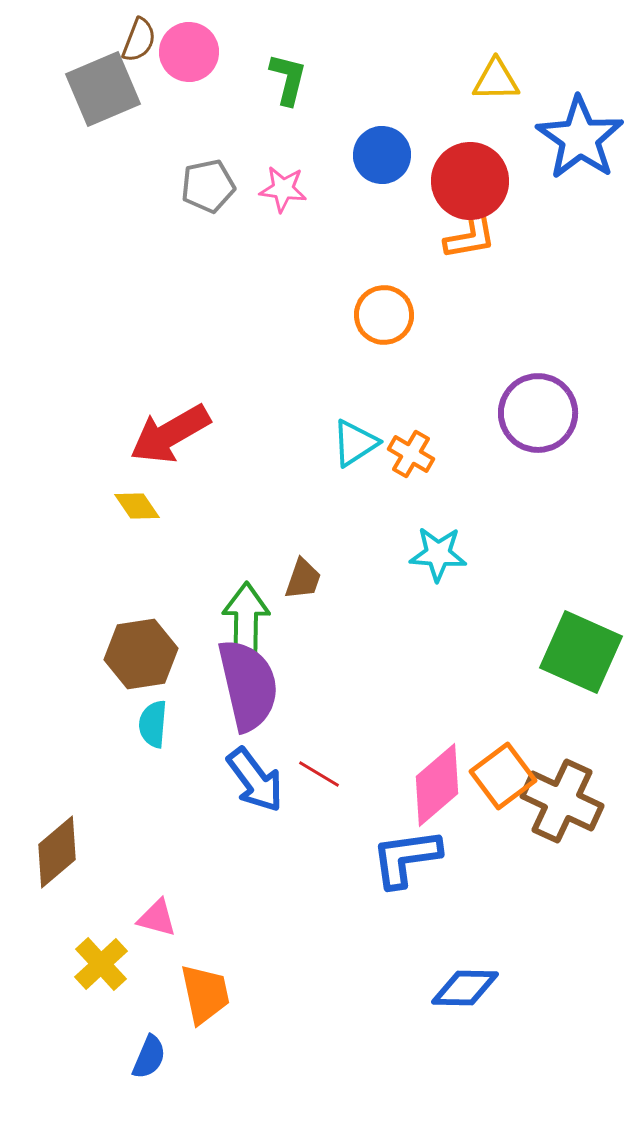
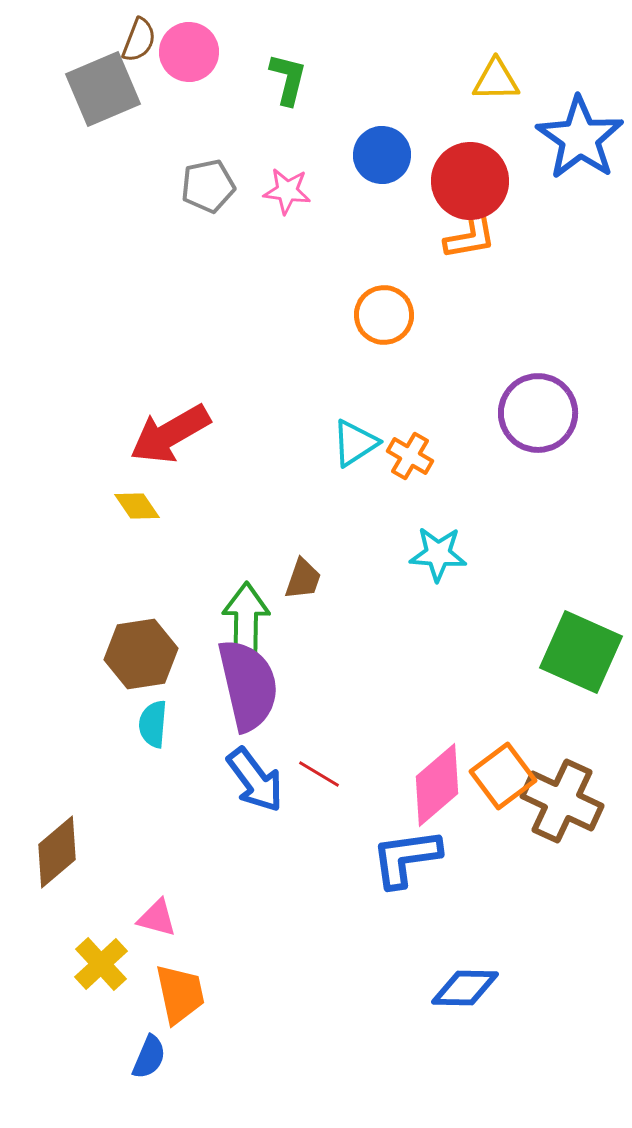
pink star: moved 4 px right, 2 px down
orange cross: moved 1 px left, 2 px down
orange trapezoid: moved 25 px left
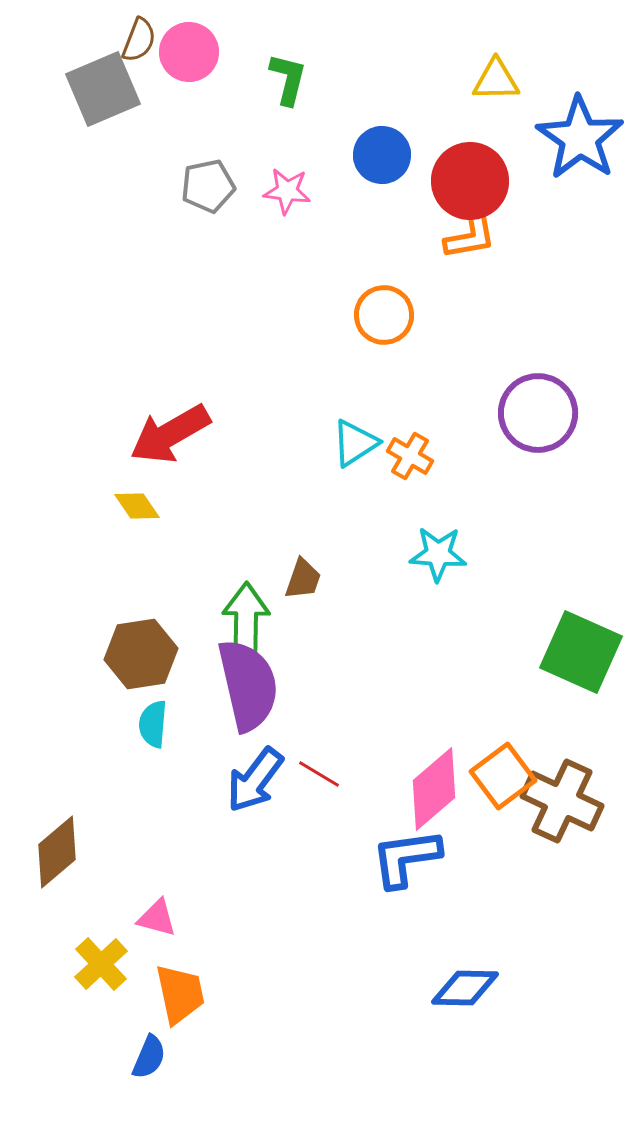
blue arrow: rotated 74 degrees clockwise
pink diamond: moved 3 px left, 4 px down
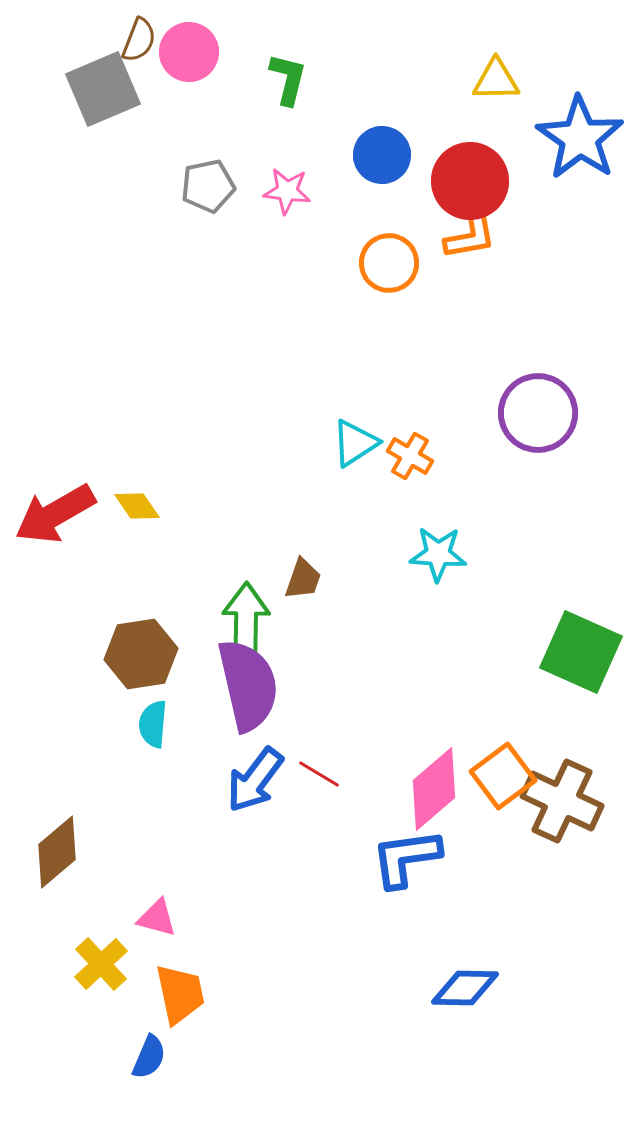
orange circle: moved 5 px right, 52 px up
red arrow: moved 115 px left, 80 px down
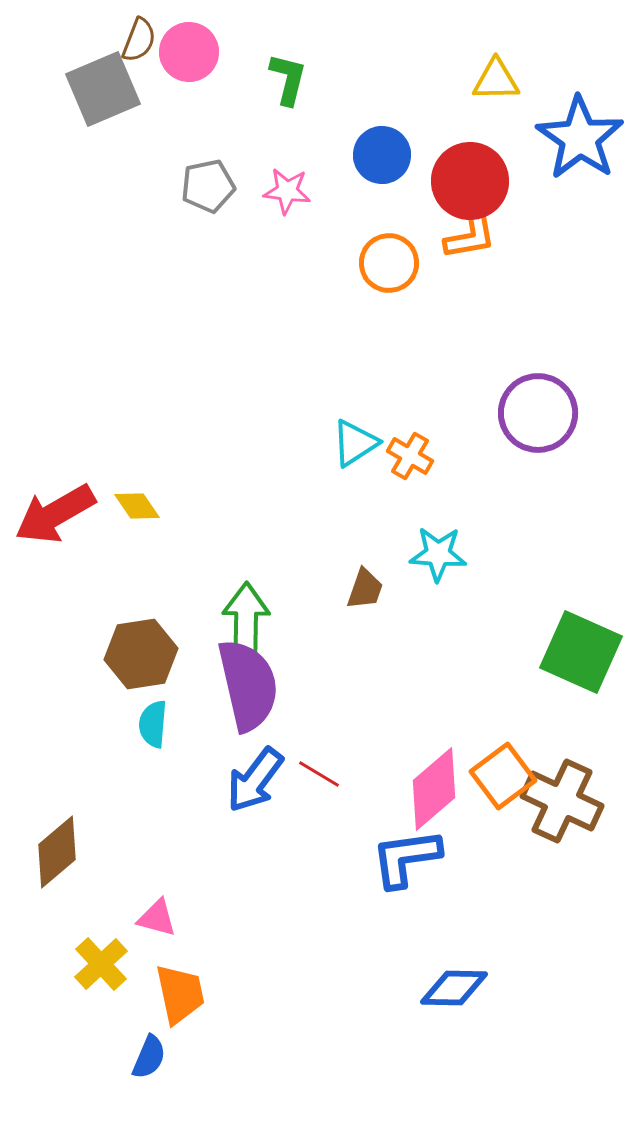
brown trapezoid: moved 62 px right, 10 px down
blue diamond: moved 11 px left
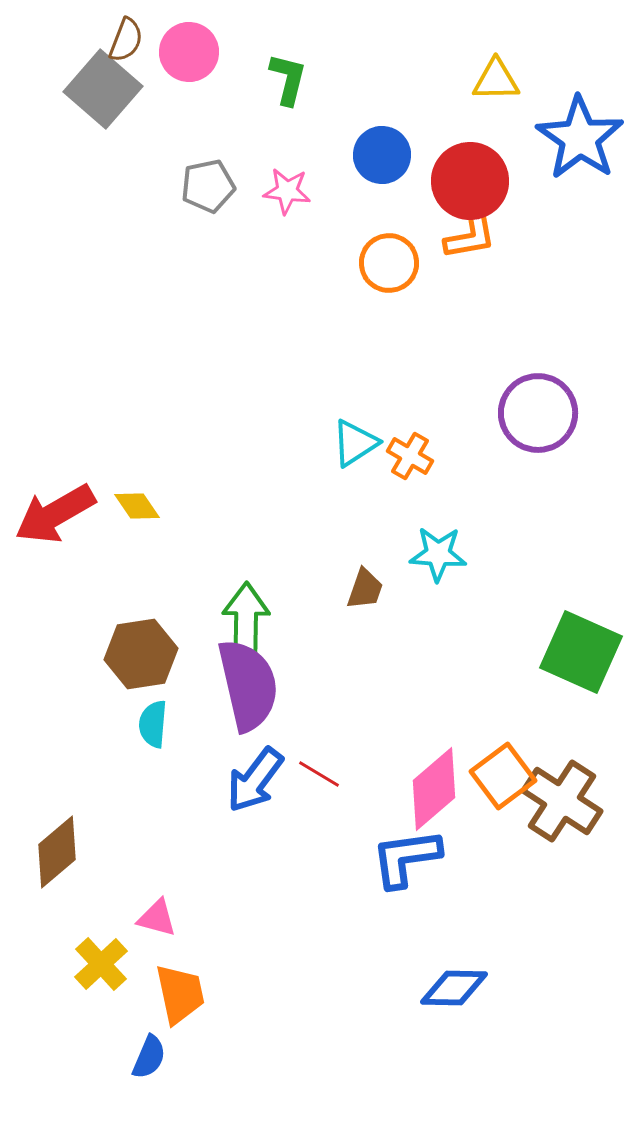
brown semicircle: moved 13 px left
gray square: rotated 26 degrees counterclockwise
brown cross: rotated 8 degrees clockwise
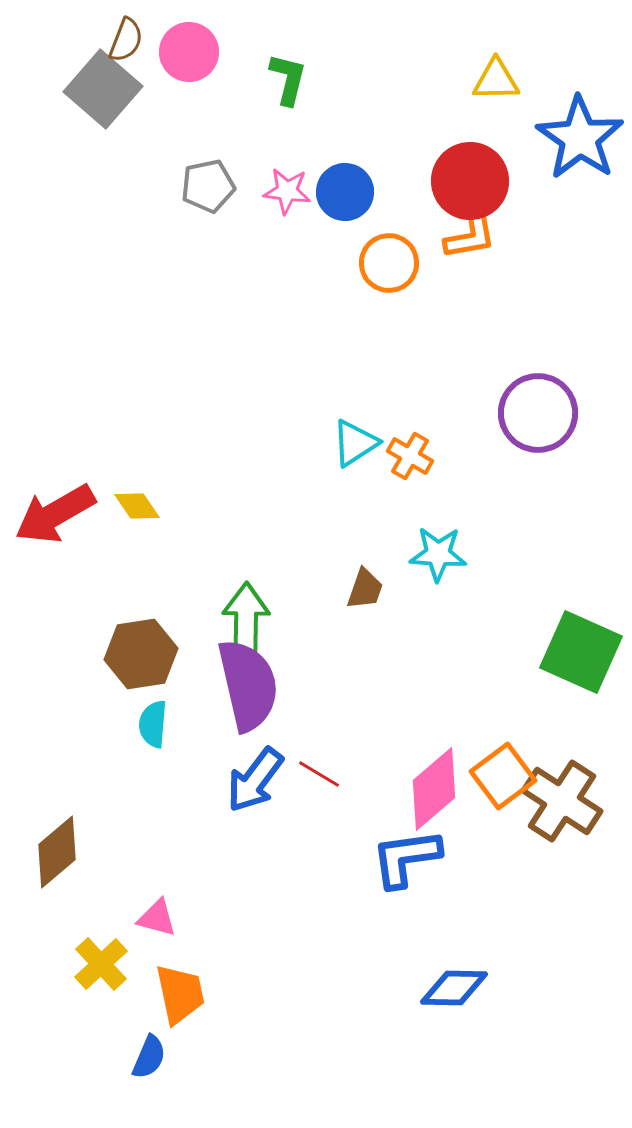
blue circle: moved 37 px left, 37 px down
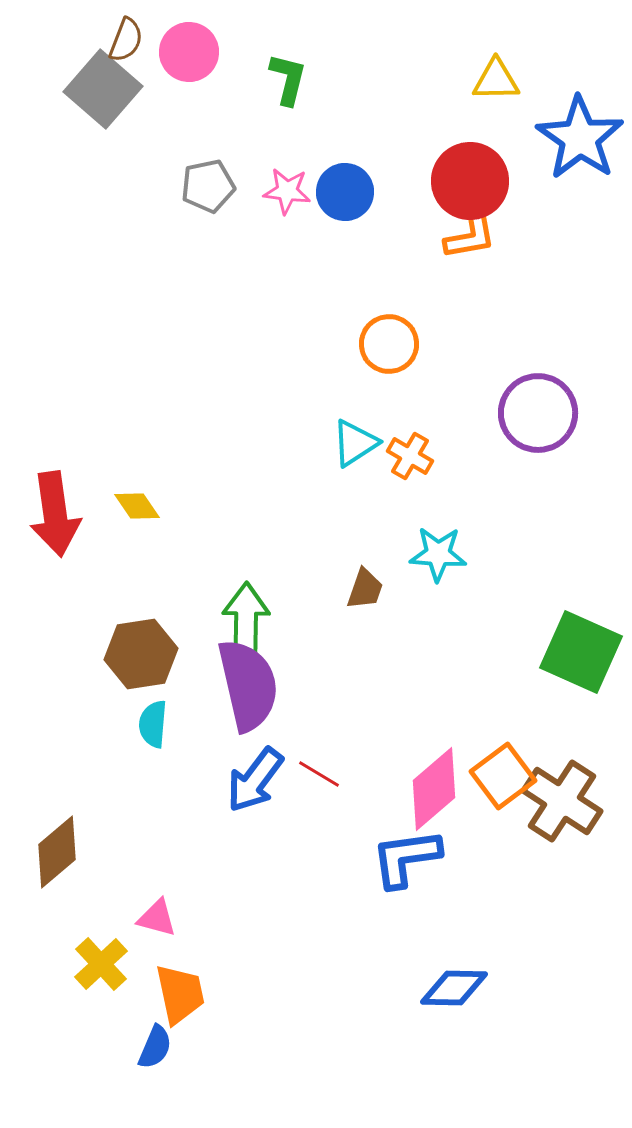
orange circle: moved 81 px down
red arrow: rotated 68 degrees counterclockwise
blue semicircle: moved 6 px right, 10 px up
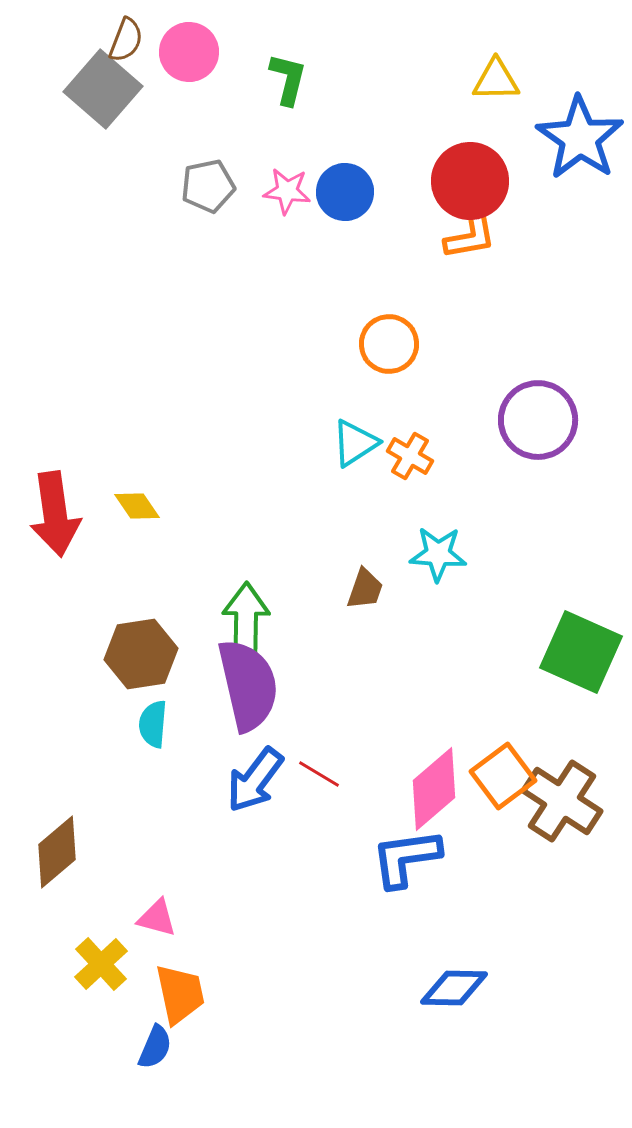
purple circle: moved 7 px down
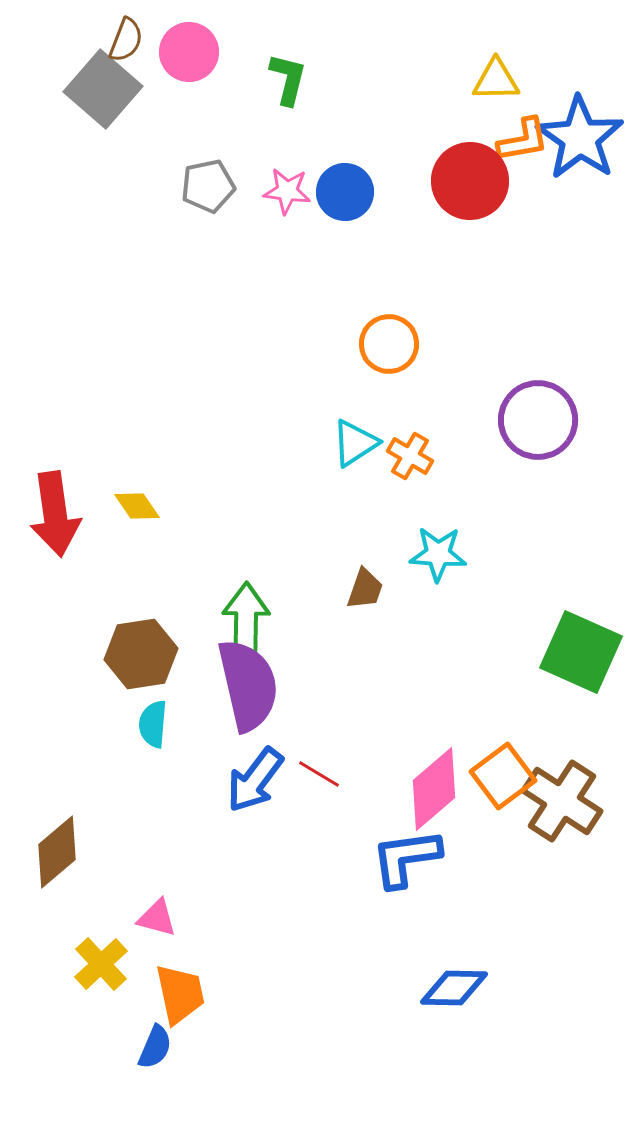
orange L-shape: moved 53 px right, 97 px up
